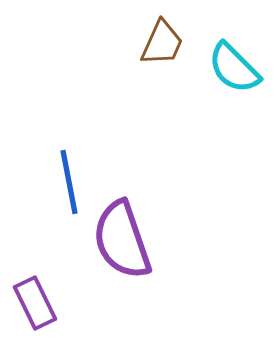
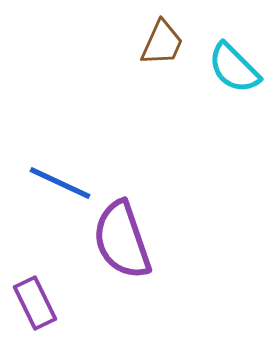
blue line: moved 9 px left, 1 px down; rotated 54 degrees counterclockwise
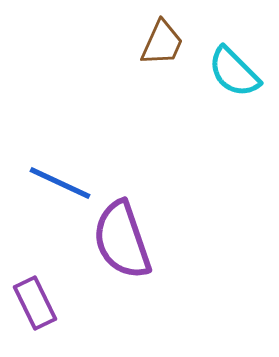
cyan semicircle: moved 4 px down
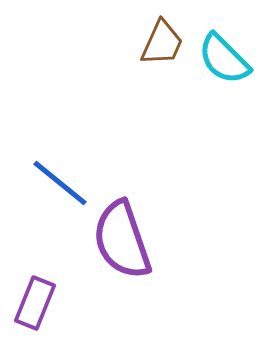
cyan semicircle: moved 10 px left, 13 px up
blue line: rotated 14 degrees clockwise
purple rectangle: rotated 48 degrees clockwise
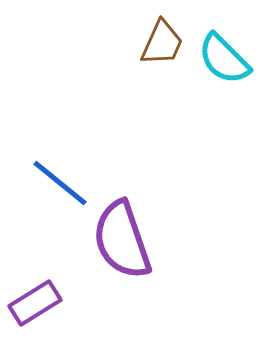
purple rectangle: rotated 36 degrees clockwise
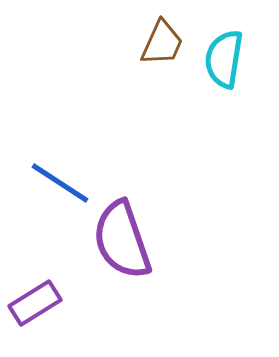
cyan semicircle: rotated 54 degrees clockwise
blue line: rotated 6 degrees counterclockwise
